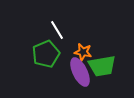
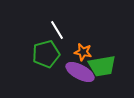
green pentagon: rotated 8 degrees clockwise
purple ellipse: rotated 36 degrees counterclockwise
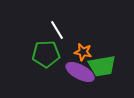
green pentagon: rotated 12 degrees clockwise
